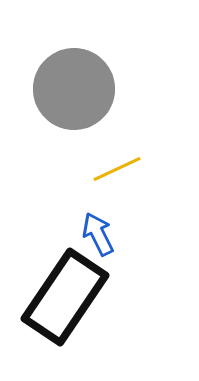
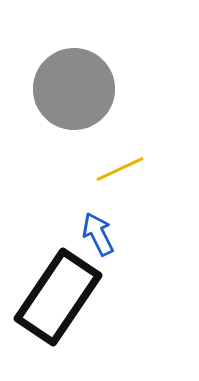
yellow line: moved 3 px right
black rectangle: moved 7 px left
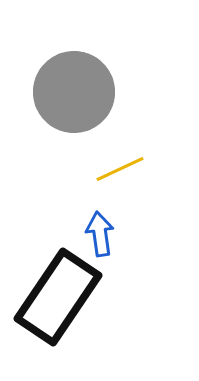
gray circle: moved 3 px down
blue arrow: moved 2 px right; rotated 18 degrees clockwise
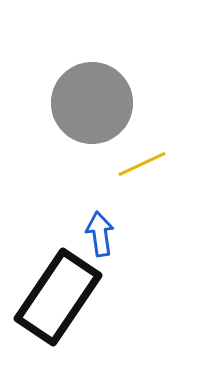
gray circle: moved 18 px right, 11 px down
yellow line: moved 22 px right, 5 px up
